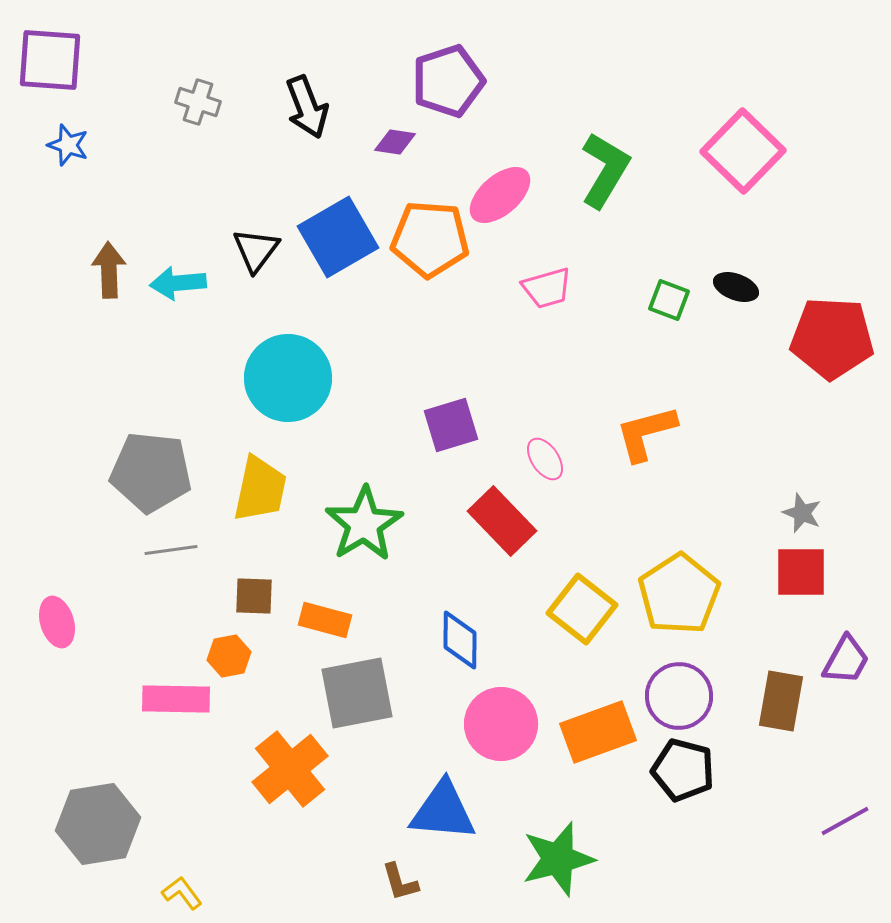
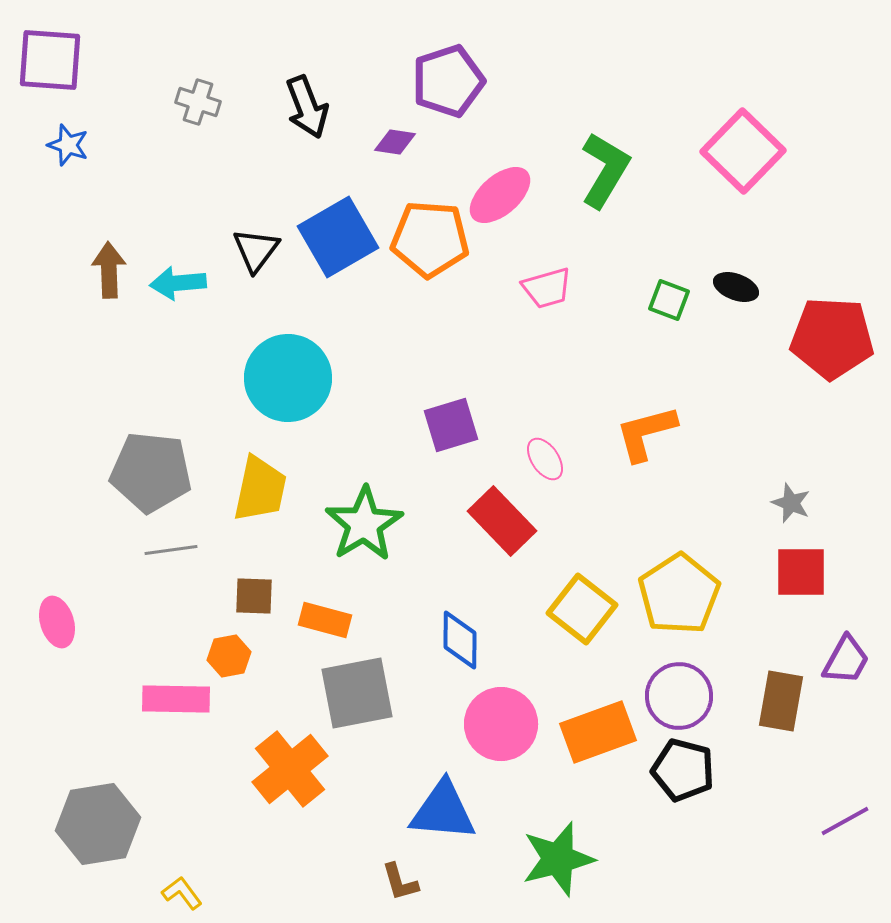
gray star at (802, 513): moved 11 px left, 10 px up
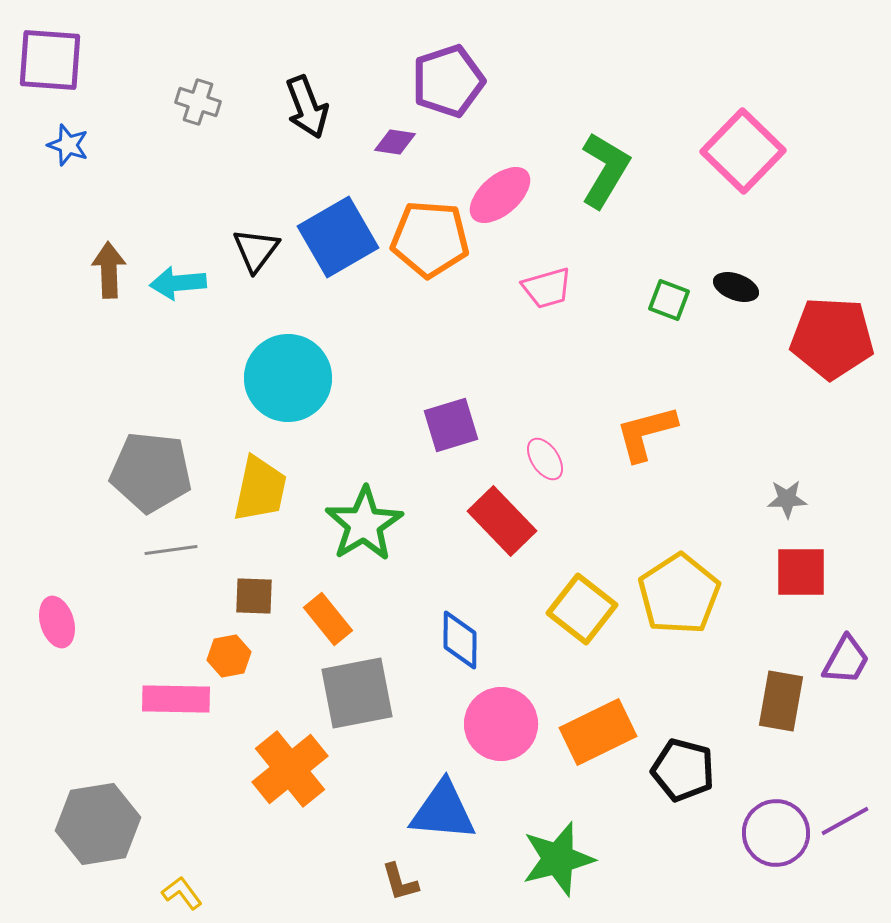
gray star at (791, 503): moved 4 px left, 4 px up; rotated 24 degrees counterclockwise
orange rectangle at (325, 620): moved 3 px right, 1 px up; rotated 36 degrees clockwise
purple circle at (679, 696): moved 97 px right, 137 px down
orange rectangle at (598, 732): rotated 6 degrees counterclockwise
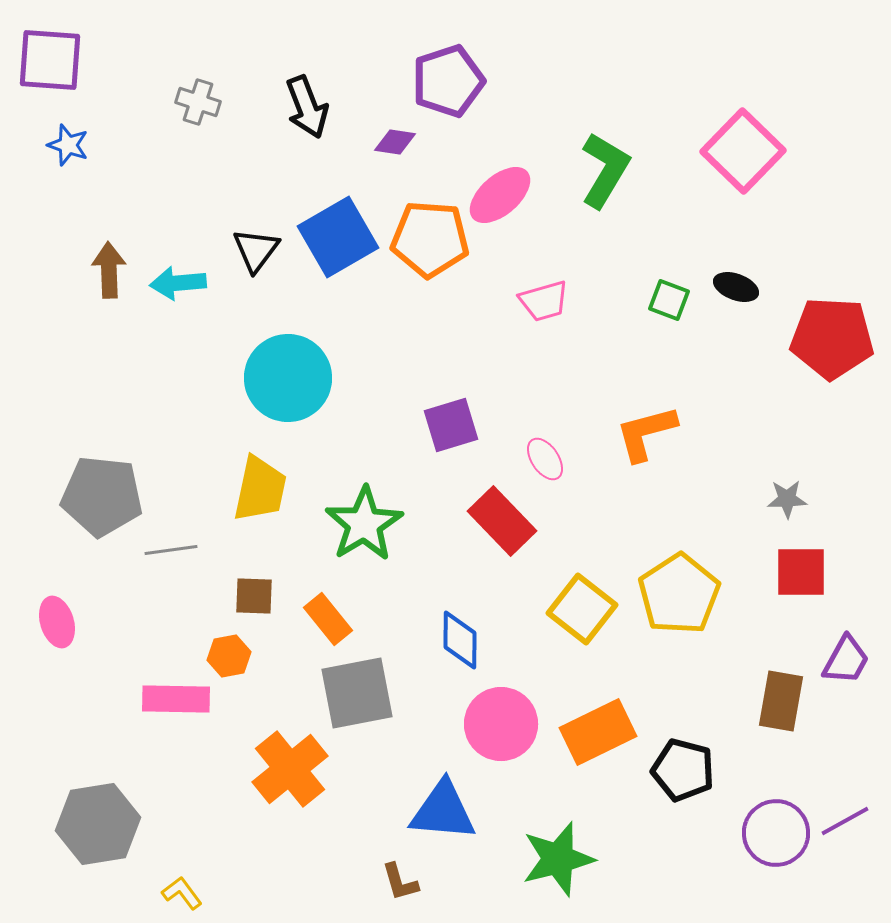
pink trapezoid at (547, 288): moved 3 px left, 13 px down
gray pentagon at (151, 472): moved 49 px left, 24 px down
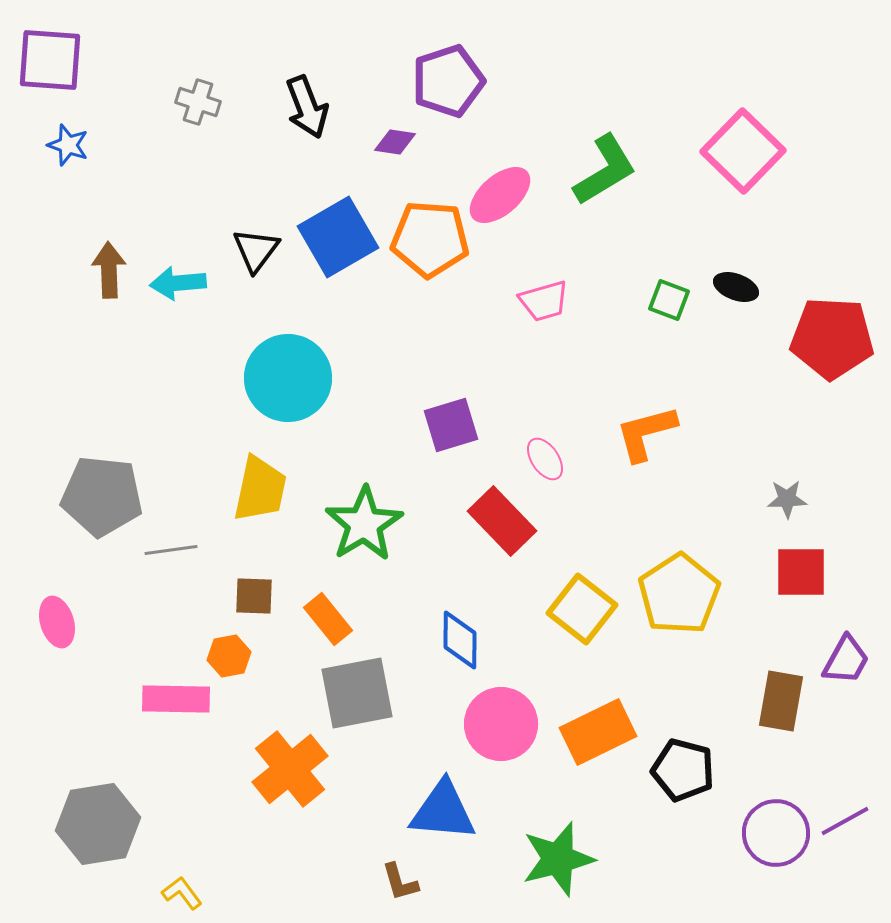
green L-shape at (605, 170): rotated 28 degrees clockwise
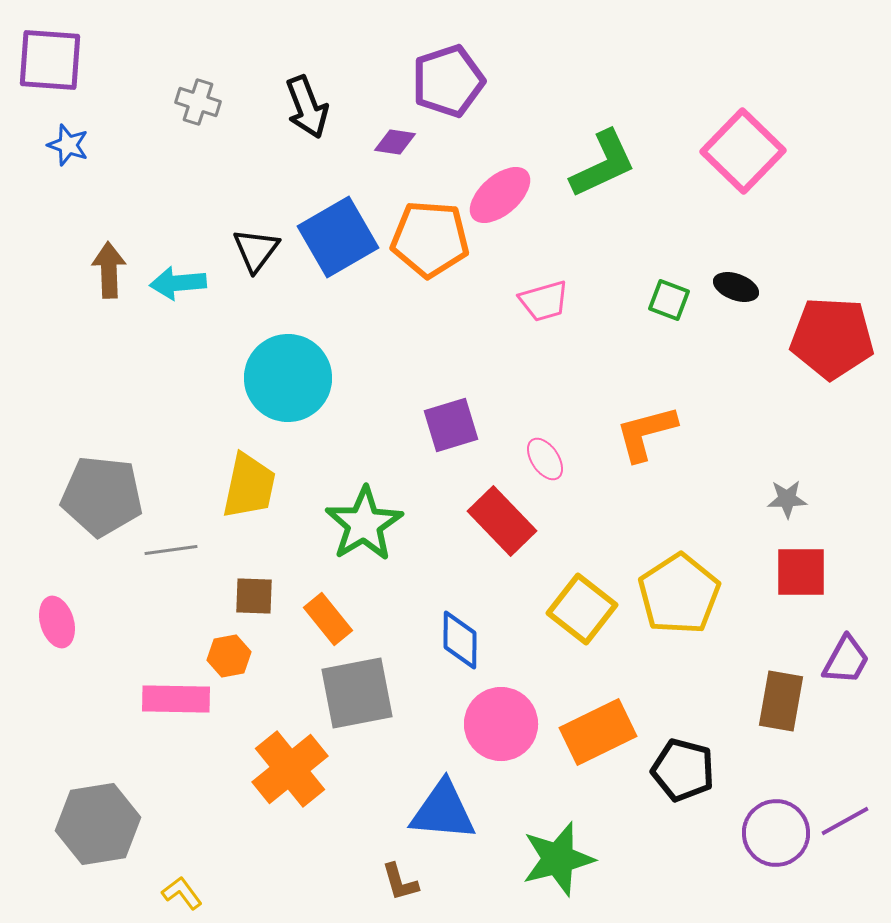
green L-shape at (605, 170): moved 2 px left, 6 px up; rotated 6 degrees clockwise
yellow trapezoid at (260, 489): moved 11 px left, 3 px up
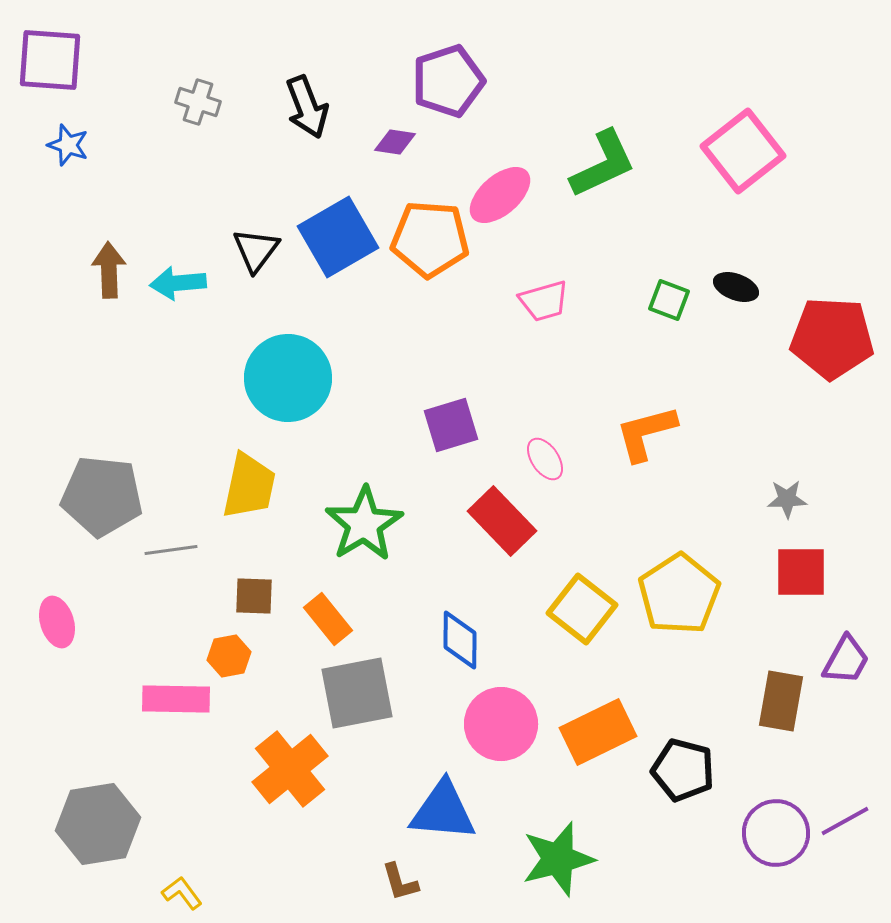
pink square at (743, 151): rotated 8 degrees clockwise
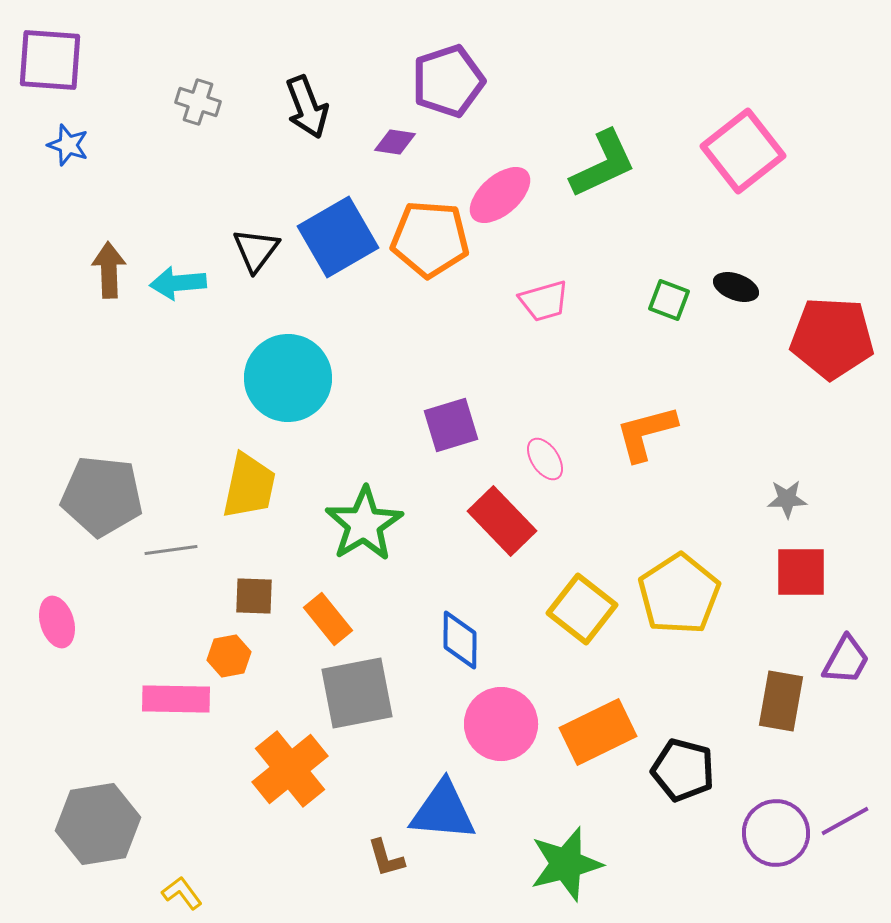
green star at (558, 859): moved 8 px right, 5 px down
brown L-shape at (400, 882): moved 14 px left, 24 px up
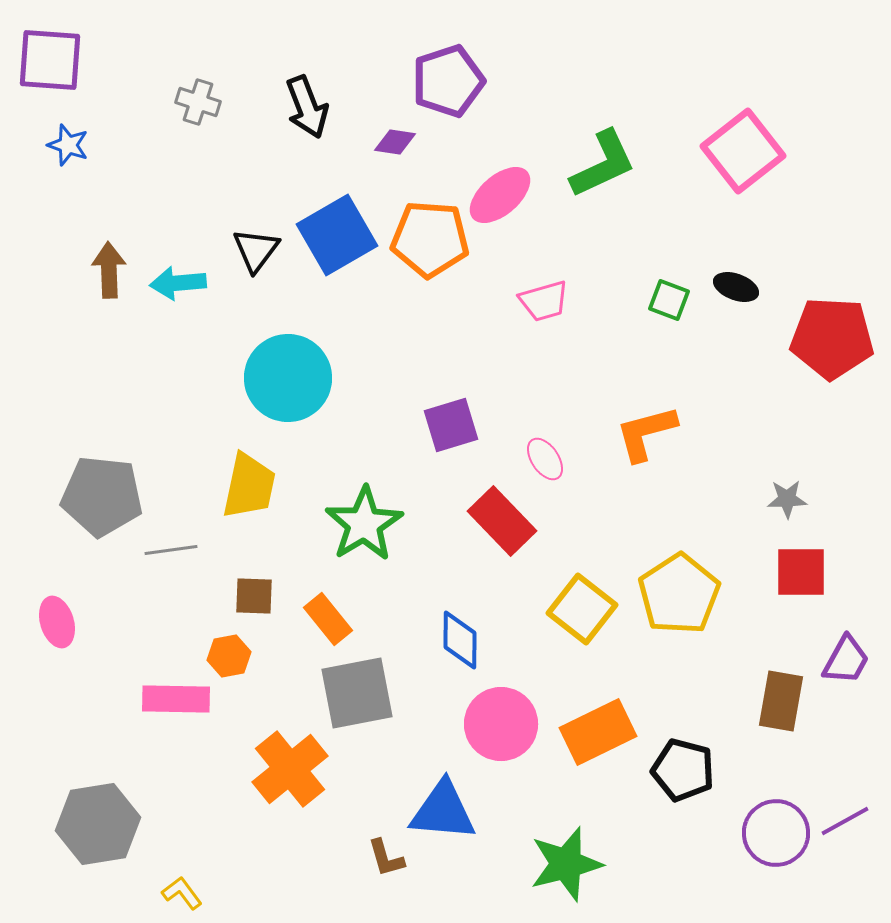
blue square at (338, 237): moved 1 px left, 2 px up
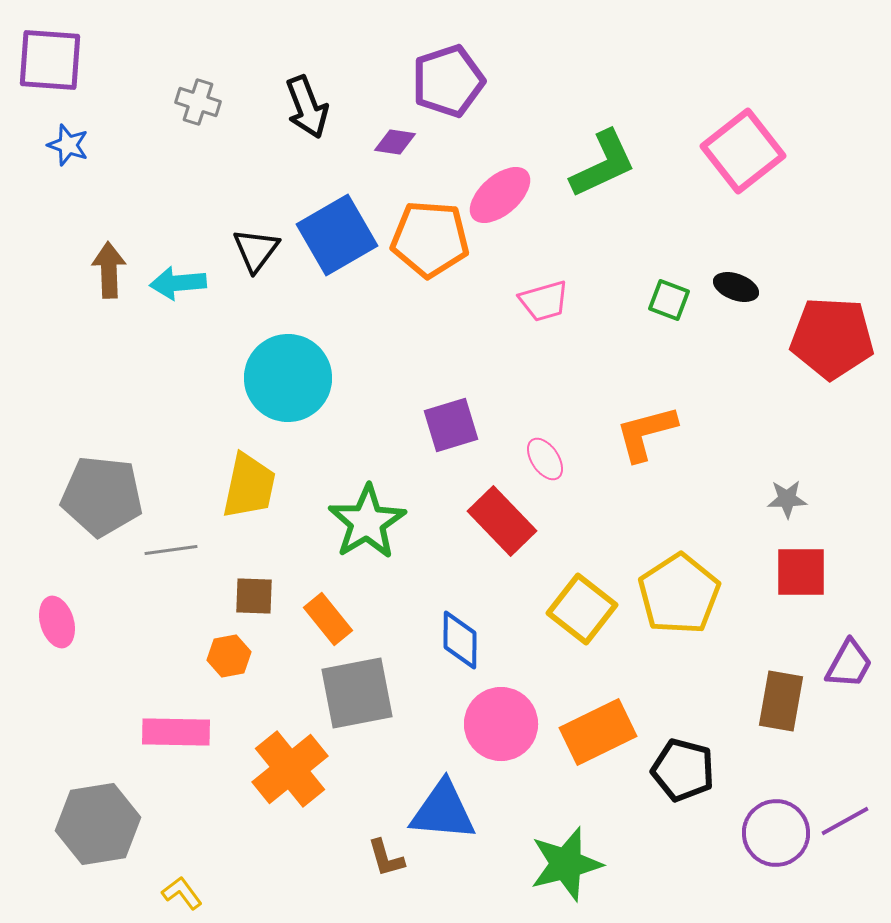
green star at (364, 524): moved 3 px right, 2 px up
purple trapezoid at (846, 660): moved 3 px right, 4 px down
pink rectangle at (176, 699): moved 33 px down
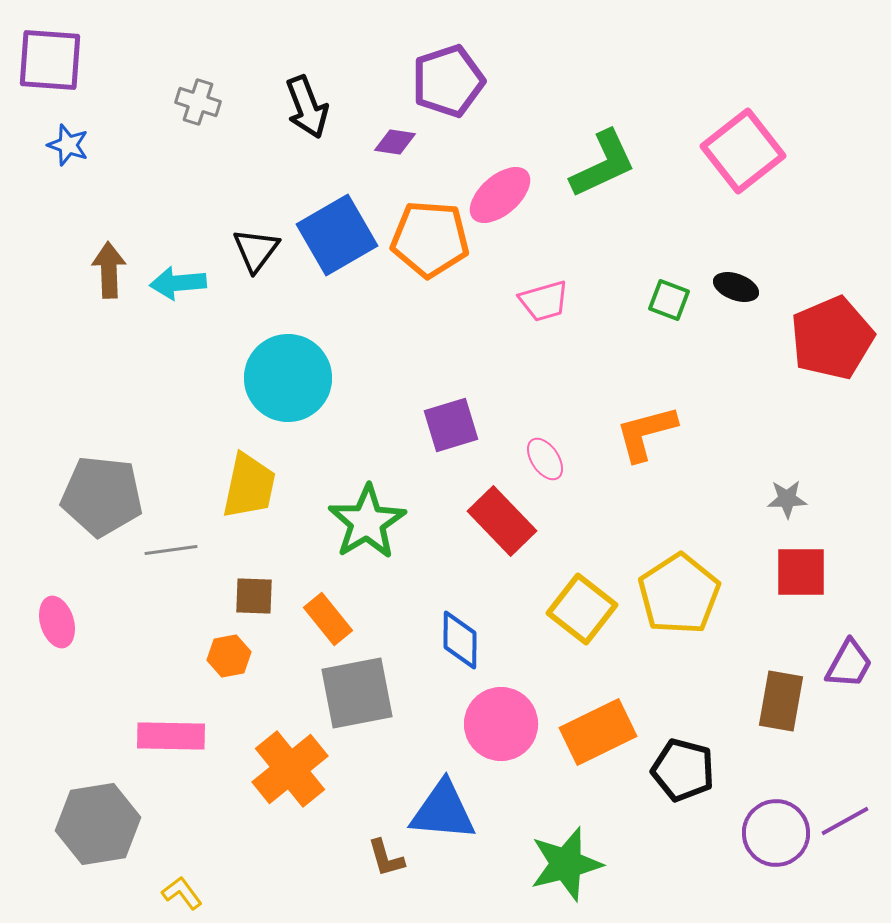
red pentagon at (832, 338): rotated 26 degrees counterclockwise
pink rectangle at (176, 732): moved 5 px left, 4 px down
